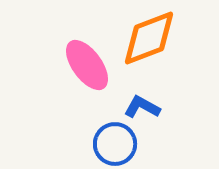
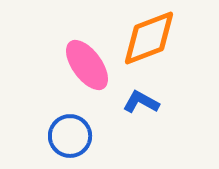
blue L-shape: moved 1 px left, 5 px up
blue circle: moved 45 px left, 8 px up
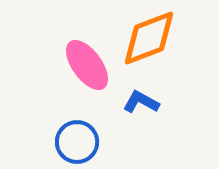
blue circle: moved 7 px right, 6 px down
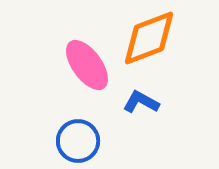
blue circle: moved 1 px right, 1 px up
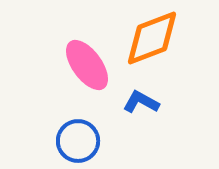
orange diamond: moved 3 px right
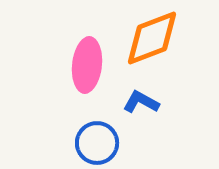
pink ellipse: rotated 42 degrees clockwise
blue circle: moved 19 px right, 2 px down
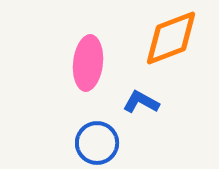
orange diamond: moved 19 px right
pink ellipse: moved 1 px right, 2 px up
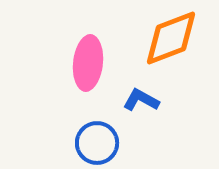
blue L-shape: moved 2 px up
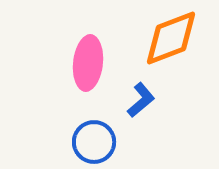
blue L-shape: rotated 111 degrees clockwise
blue circle: moved 3 px left, 1 px up
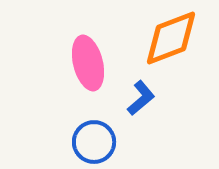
pink ellipse: rotated 20 degrees counterclockwise
blue L-shape: moved 2 px up
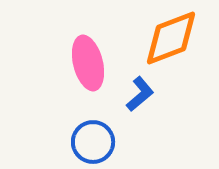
blue L-shape: moved 1 px left, 4 px up
blue circle: moved 1 px left
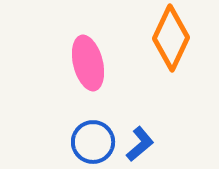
orange diamond: rotated 44 degrees counterclockwise
blue L-shape: moved 50 px down
